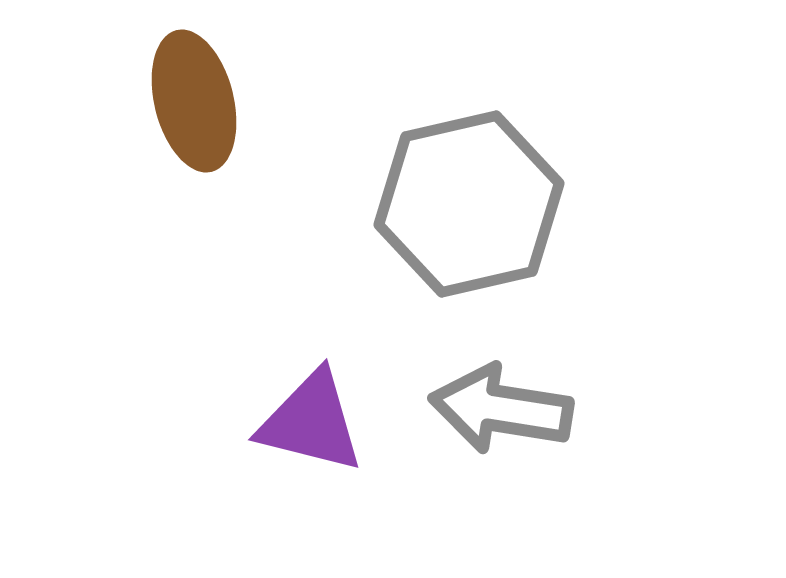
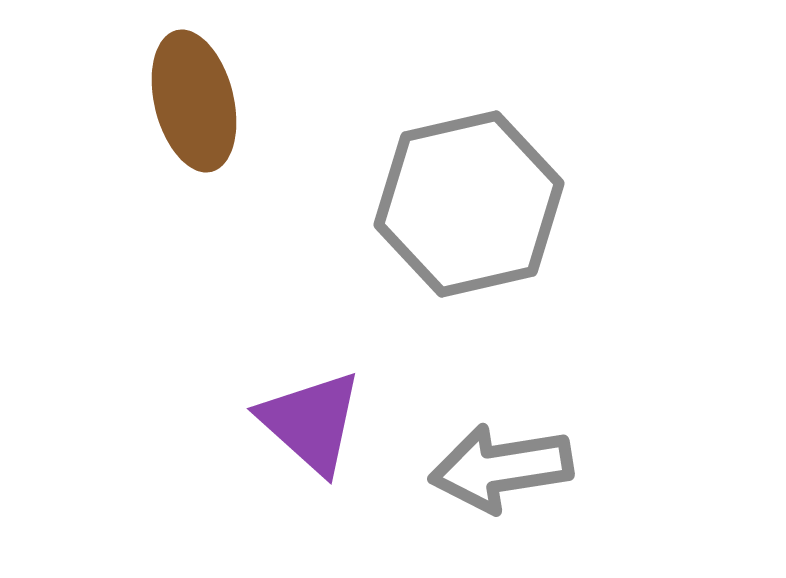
gray arrow: moved 59 px down; rotated 18 degrees counterclockwise
purple triangle: rotated 28 degrees clockwise
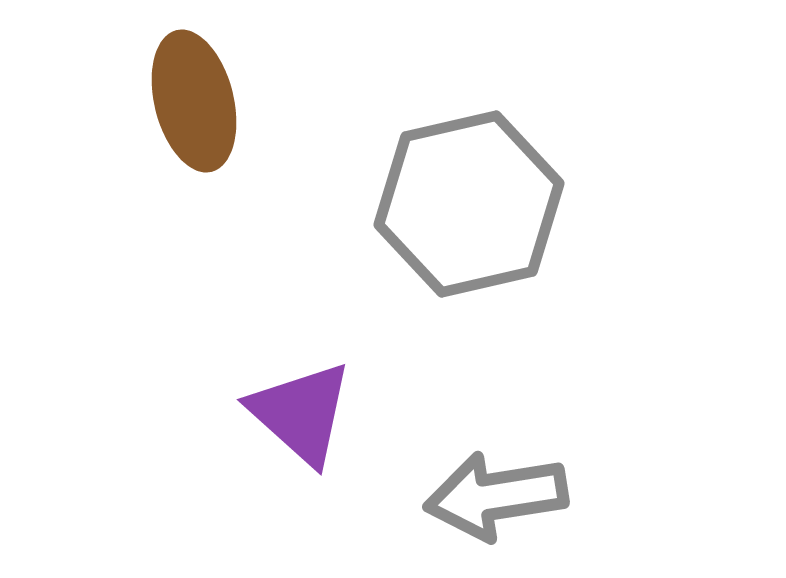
purple triangle: moved 10 px left, 9 px up
gray arrow: moved 5 px left, 28 px down
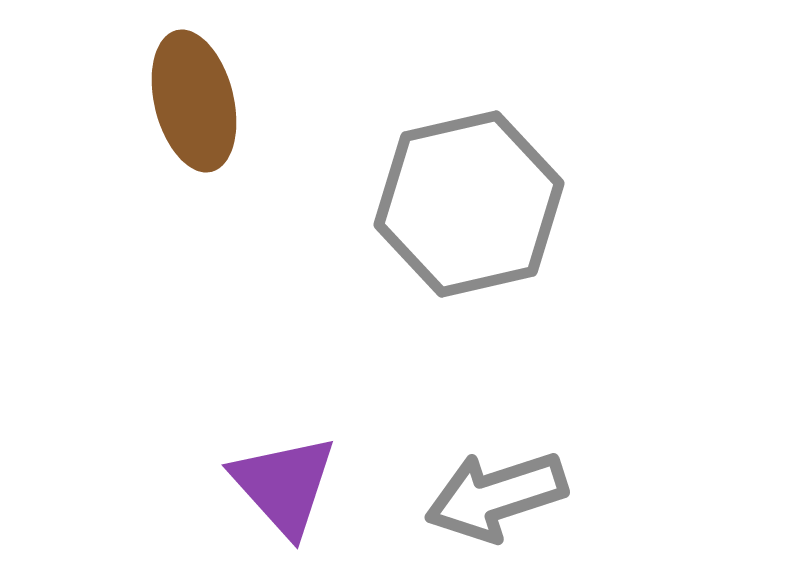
purple triangle: moved 17 px left, 72 px down; rotated 6 degrees clockwise
gray arrow: rotated 9 degrees counterclockwise
